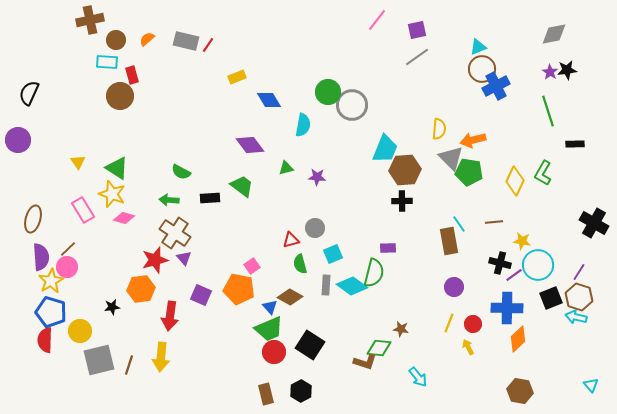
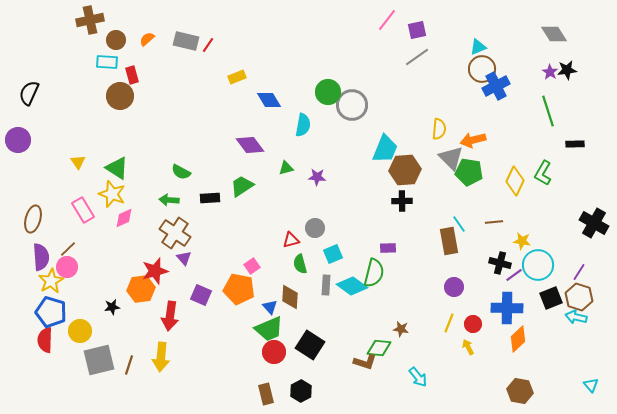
pink line at (377, 20): moved 10 px right
gray diamond at (554, 34): rotated 68 degrees clockwise
green trapezoid at (242, 186): rotated 70 degrees counterclockwise
pink diamond at (124, 218): rotated 40 degrees counterclockwise
red star at (155, 260): moved 11 px down
brown diamond at (290, 297): rotated 65 degrees clockwise
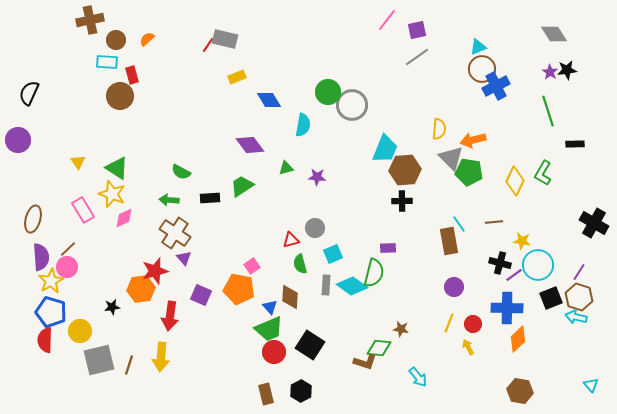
gray rectangle at (186, 41): moved 39 px right, 2 px up
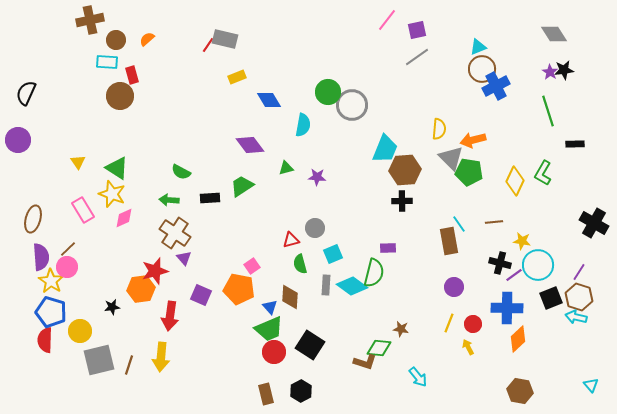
black star at (567, 70): moved 3 px left
black semicircle at (29, 93): moved 3 px left
yellow star at (51, 281): rotated 10 degrees counterclockwise
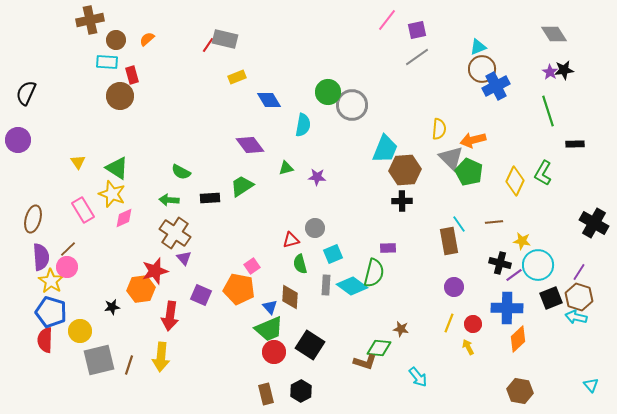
green pentagon at (469, 172): rotated 16 degrees clockwise
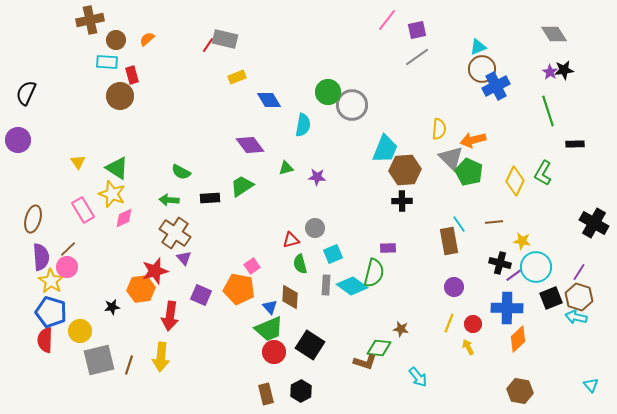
cyan circle at (538, 265): moved 2 px left, 2 px down
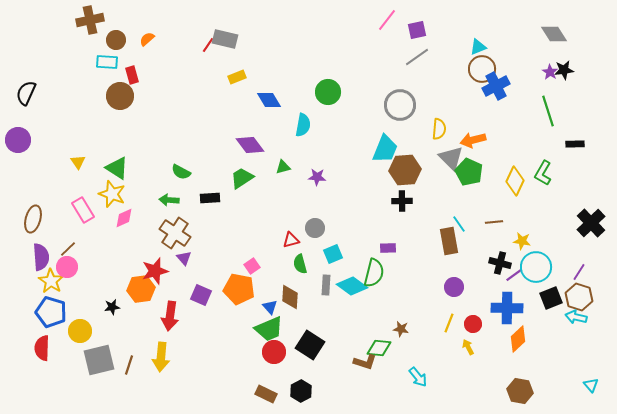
gray circle at (352, 105): moved 48 px right
green triangle at (286, 168): moved 3 px left, 1 px up
green trapezoid at (242, 186): moved 8 px up
black cross at (594, 223): moved 3 px left; rotated 16 degrees clockwise
red semicircle at (45, 340): moved 3 px left, 8 px down
brown rectangle at (266, 394): rotated 50 degrees counterclockwise
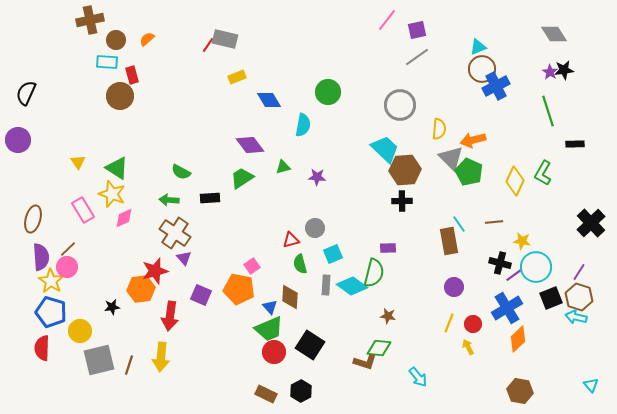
cyan trapezoid at (385, 149): rotated 68 degrees counterclockwise
blue cross at (507, 308): rotated 32 degrees counterclockwise
brown star at (401, 329): moved 13 px left, 13 px up
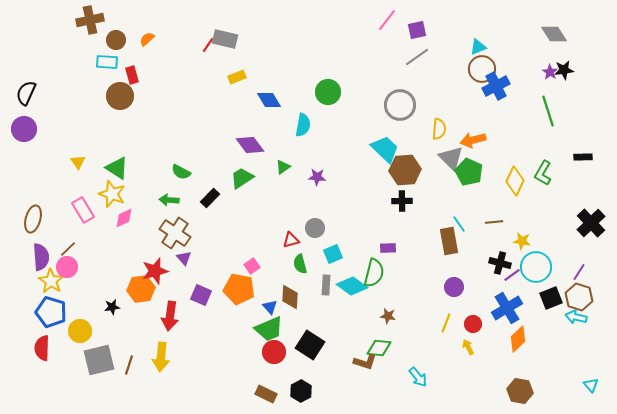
purple circle at (18, 140): moved 6 px right, 11 px up
black rectangle at (575, 144): moved 8 px right, 13 px down
green triangle at (283, 167): rotated 21 degrees counterclockwise
black rectangle at (210, 198): rotated 42 degrees counterclockwise
purple line at (514, 275): moved 2 px left
yellow line at (449, 323): moved 3 px left
